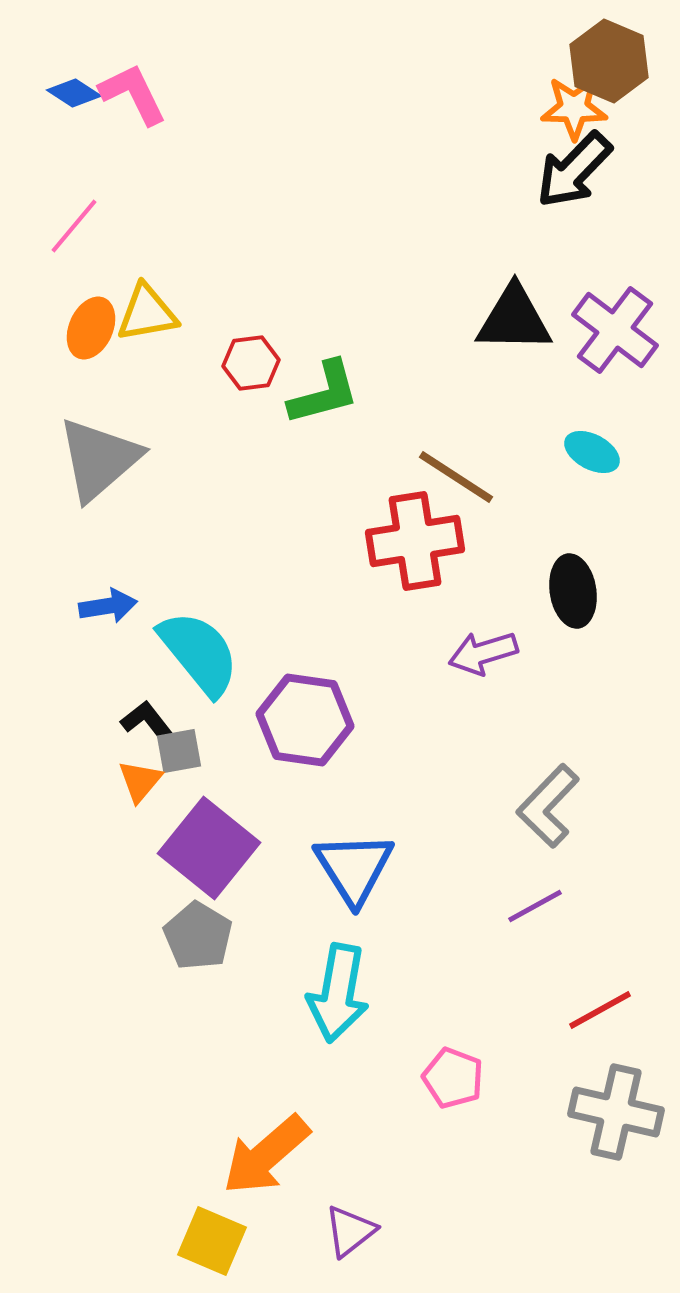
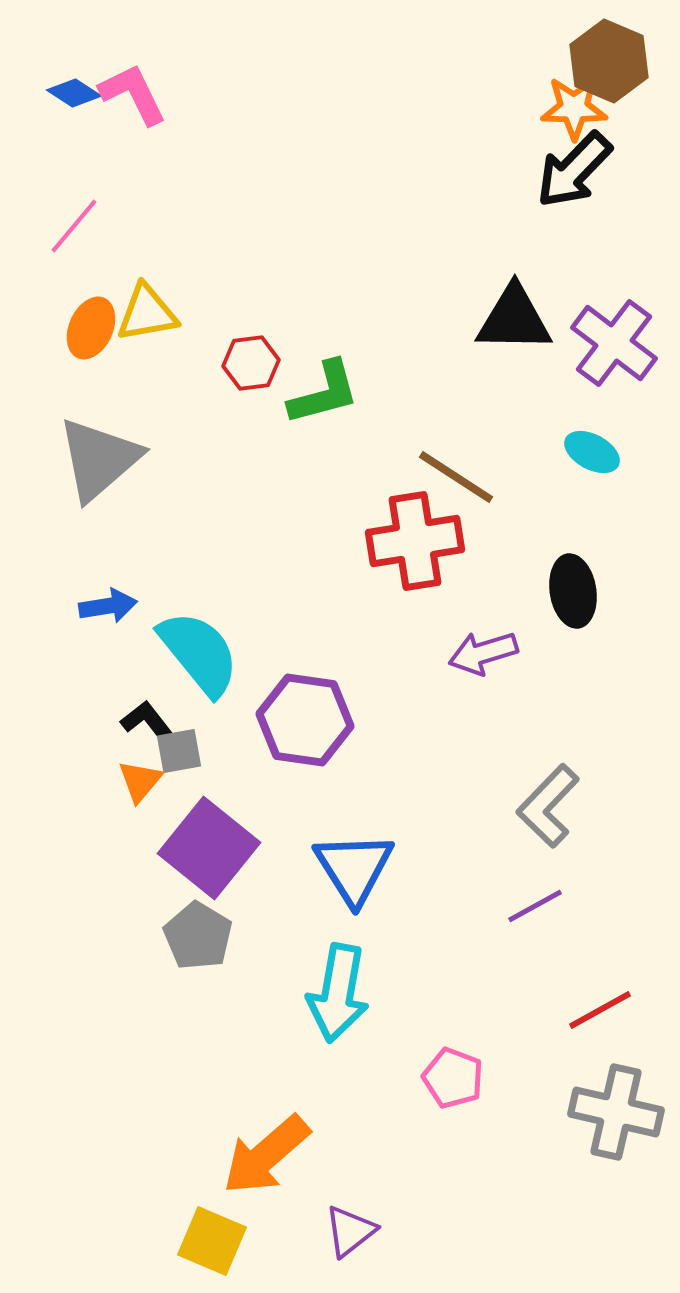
purple cross: moved 1 px left, 13 px down
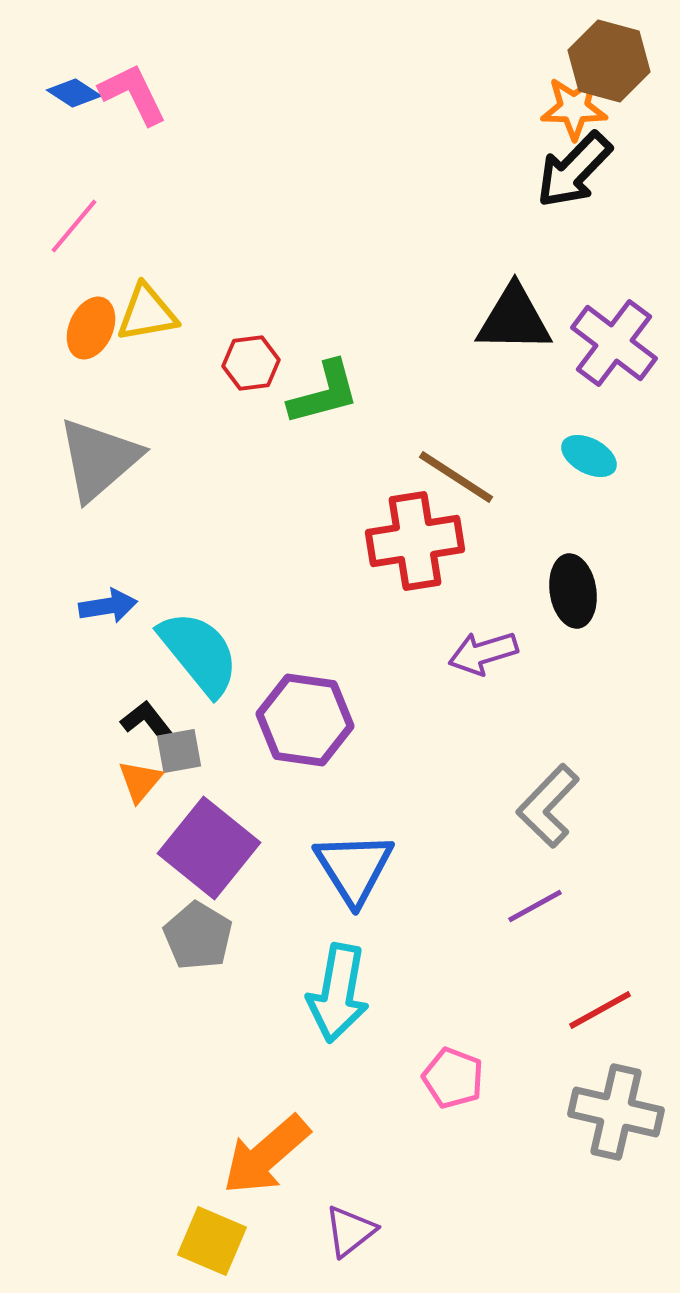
brown hexagon: rotated 8 degrees counterclockwise
cyan ellipse: moved 3 px left, 4 px down
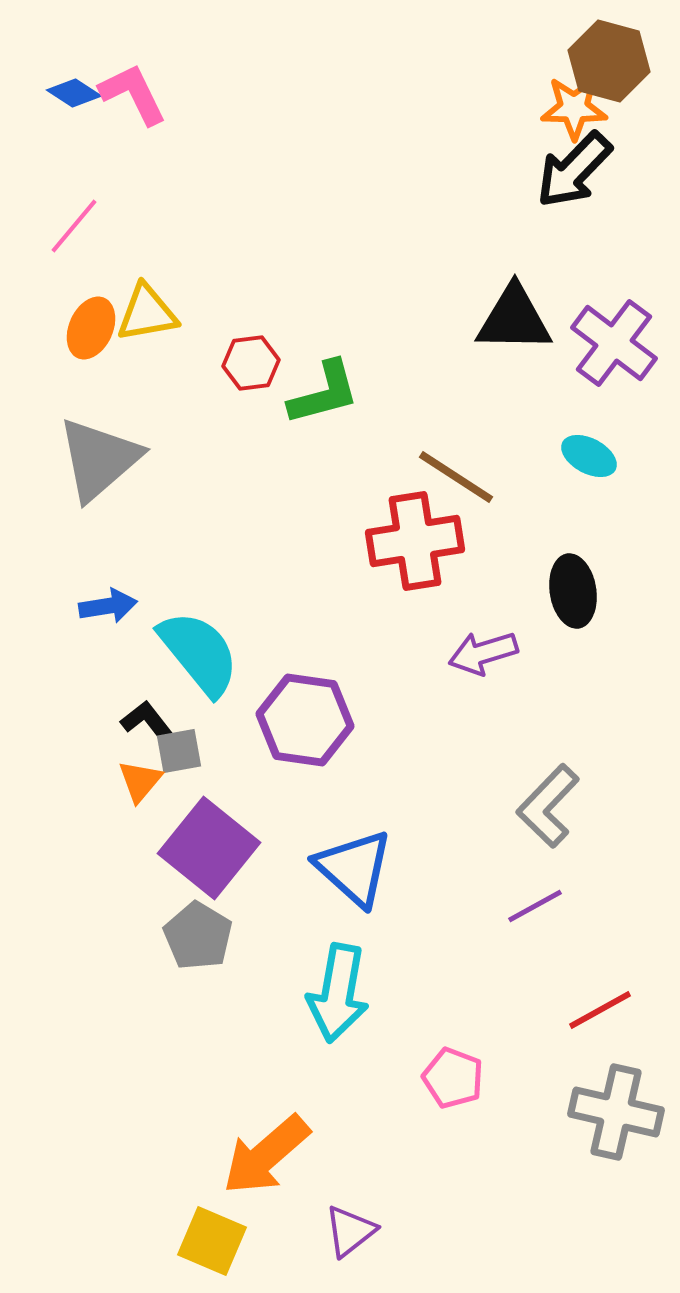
blue triangle: rotated 16 degrees counterclockwise
